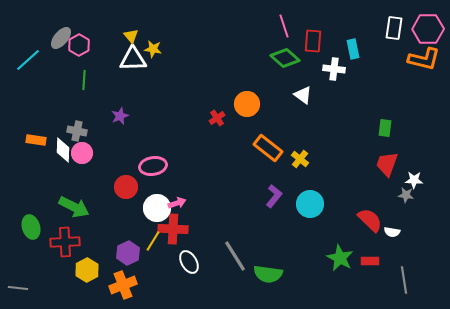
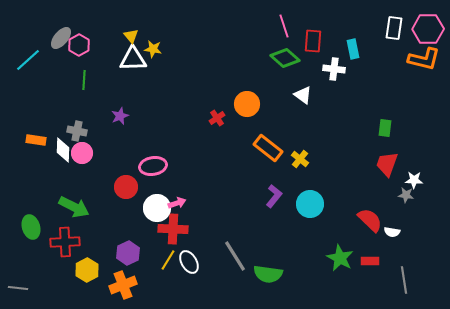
yellow line at (153, 241): moved 15 px right, 19 px down
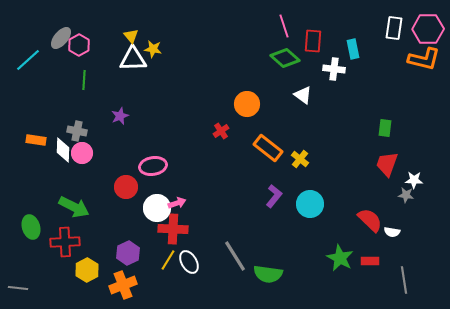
red cross at (217, 118): moved 4 px right, 13 px down
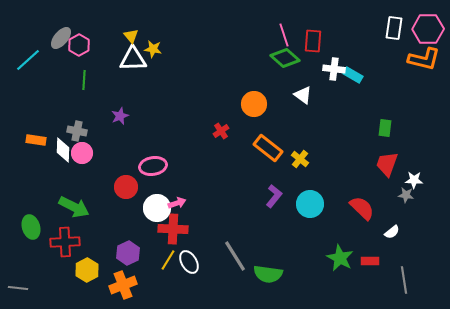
pink line at (284, 26): moved 9 px down
cyan rectangle at (353, 49): moved 26 px down; rotated 48 degrees counterclockwise
orange circle at (247, 104): moved 7 px right
red semicircle at (370, 220): moved 8 px left, 12 px up
white semicircle at (392, 232): rotated 49 degrees counterclockwise
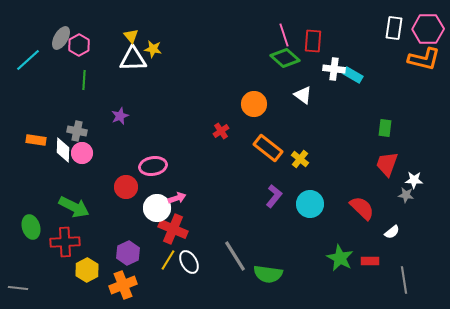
gray ellipse at (61, 38): rotated 10 degrees counterclockwise
pink arrow at (177, 203): moved 5 px up
red cross at (173, 229): rotated 20 degrees clockwise
